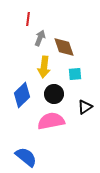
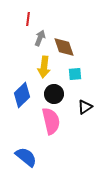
pink semicircle: rotated 88 degrees clockwise
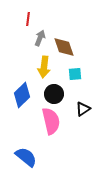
black triangle: moved 2 px left, 2 px down
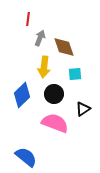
pink semicircle: moved 4 px right, 2 px down; rotated 56 degrees counterclockwise
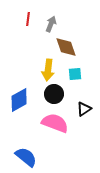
gray arrow: moved 11 px right, 14 px up
brown diamond: moved 2 px right
yellow arrow: moved 4 px right, 3 px down
blue diamond: moved 3 px left, 5 px down; rotated 15 degrees clockwise
black triangle: moved 1 px right
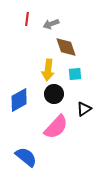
red line: moved 1 px left
gray arrow: rotated 133 degrees counterclockwise
pink semicircle: moved 1 px right, 4 px down; rotated 112 degrees clockwise
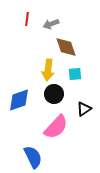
blue diamond: rotated 10 degrees clockwise
blue semicircle: moved 7 px right; rotated 25 degrees clockwise
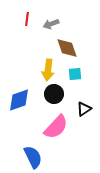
brown diamond: moved 1 px right, 1 px down
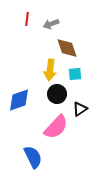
yellow arrow: moved 2 px right
black circle: moved 3 px right
black triangle: moved 4 px left
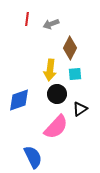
brown diamond: moved 3 px right; rotated 45 degrees clockwise
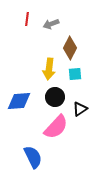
yellow arrow: moved 1 px left, 1 px up
black circle: moved 2 px left, 3 px down
blue diamond: moved 1 px down; rotated 15 degrees clockwise
